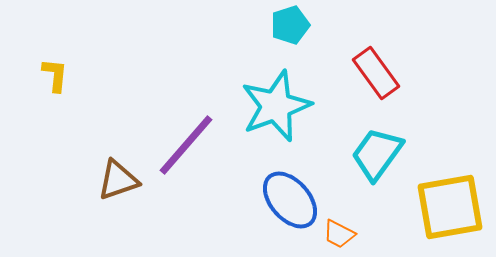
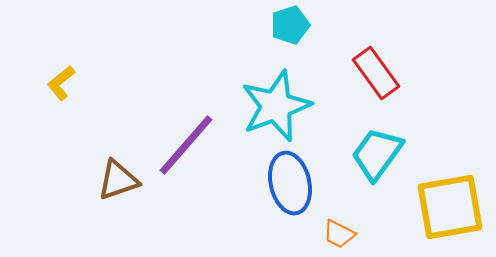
yellow L-shape: moved 6 px right, 8 px down; rotated 135 degrees counterclockwise
blue ellipse: moved 17 px up; rotated 28 degrees clockwise
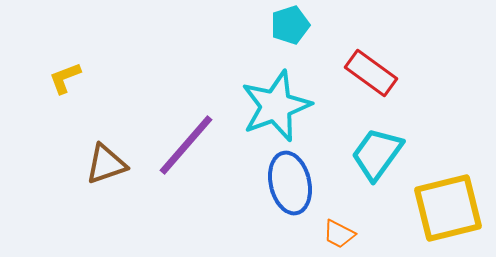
red rectangle: moved 5 px left; rotated 18 degrees counterclockwise
yellow L-shape: moved 4 px right, 5 px up; rotated 18 degrees clockwise
brown triangle: moved 12 px left, 16 px up
yellow square: moved 2 px left, 1 px down; rotated 4 degrees counterclockwise
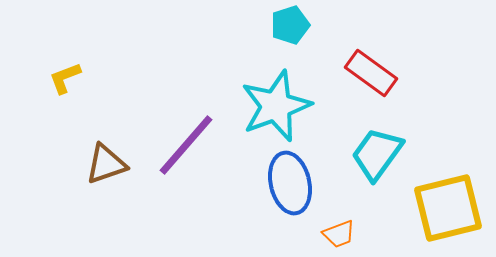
orange trapezoid: rotated 48 degrees counterclockwise
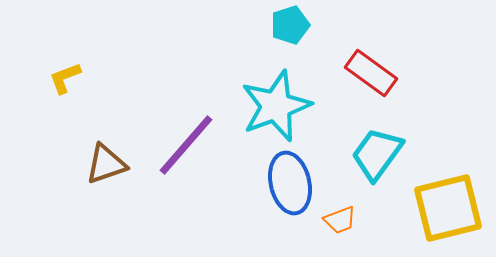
orange trapezoid: moved 1 px right, 14 px up
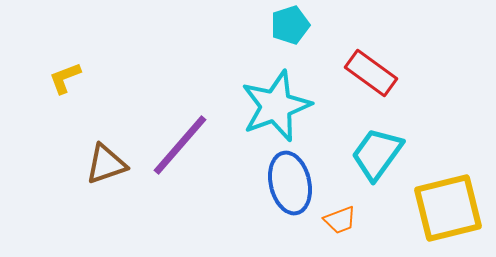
purple line: moved 6 px left
